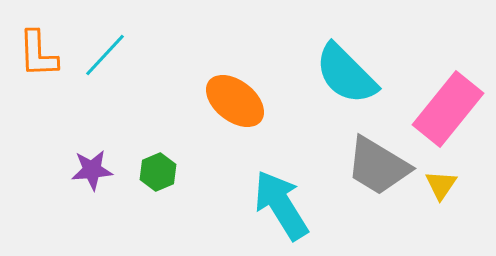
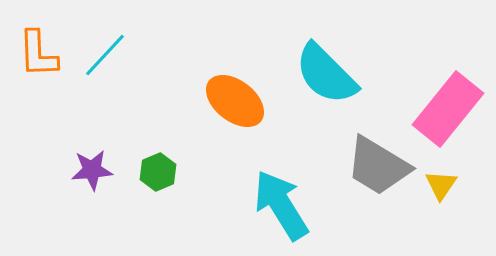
cyan semicircle: moved 20 px left
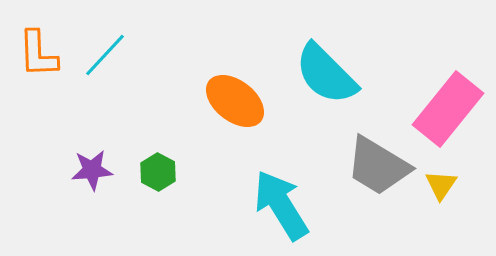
green hexagon: rotated 9 degrees counterclockwise
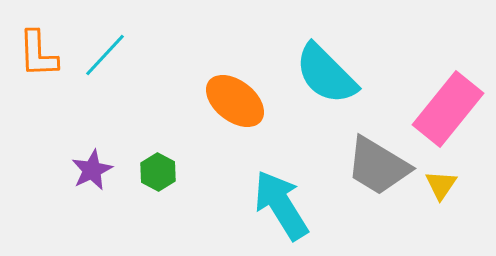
purple star: rotated 21 degrees counterclockwise
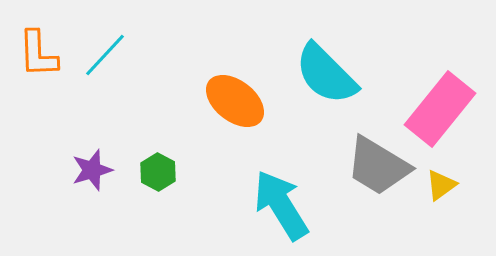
pink rectangle: moved 8 px left
purple star: rotated 9 degrees clockwise
yellow triangle: rotated 20 degrees clockwise
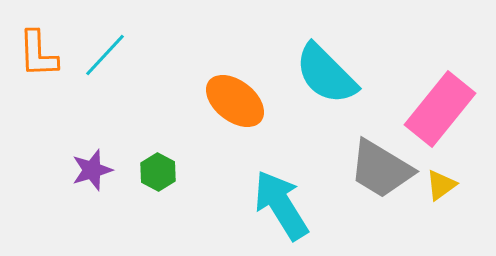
gray trapezoid: moved 3 px right, 3 px down
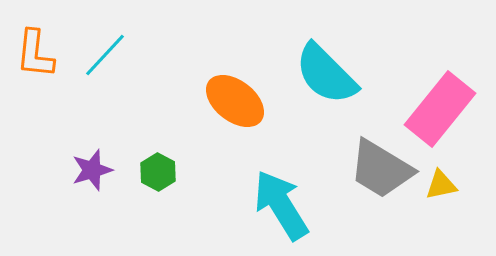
orange L-shape: moved 3 px left; rotated 8 degrees clockwise
yellow triangle: rotated 24 degrees clockwise
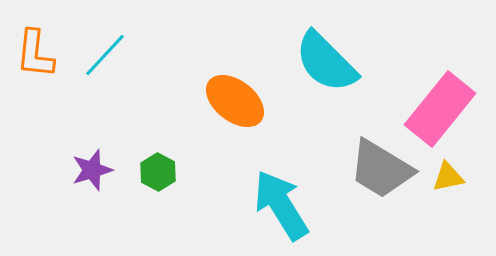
cyan semicircle: moved 12 px up
yellow triangle: moved 7 px right, 8 px up
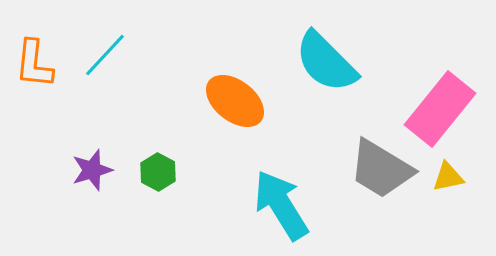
orange L-shape: moved 1 px left, 10 px down
